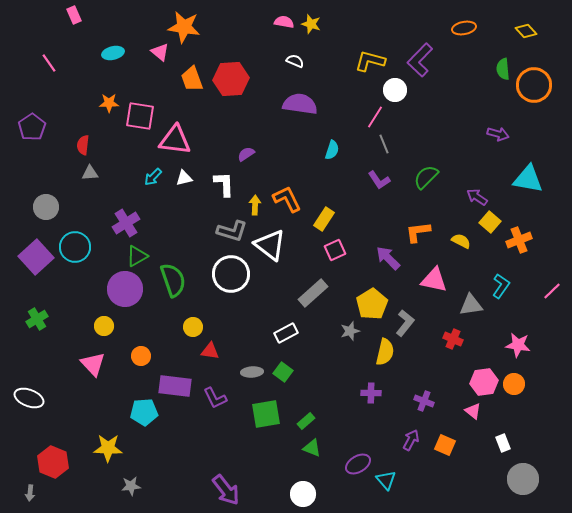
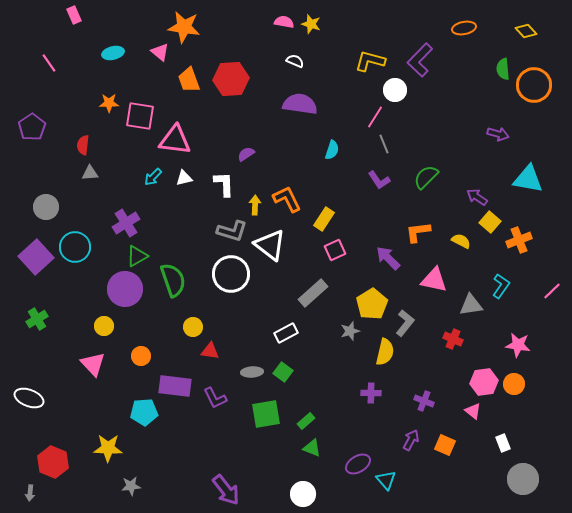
orange trapezoid at (192, 79): moved 3 px left, 1 px down
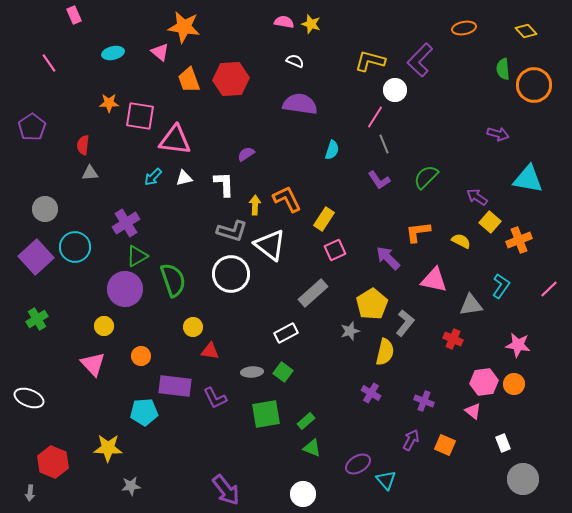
gray circle at (46, 207): moved 1 px left, 2 px down
pink line at (552, 291): moved 3 px left, 2 px up
purple cross at (371, 393): rotated 30 degrees clockwise
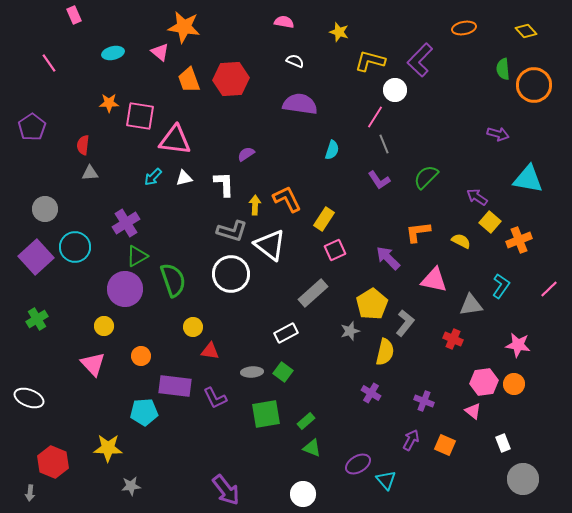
yellow star at (311, 24): moved 28 px right, 8 px down
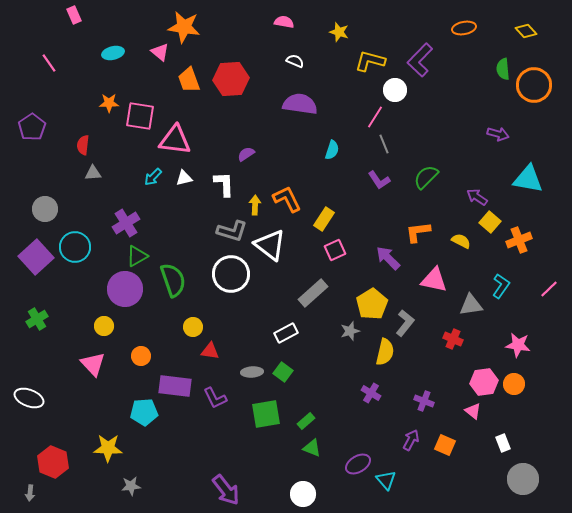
gray triangle at (90, 173): moved 3 px right
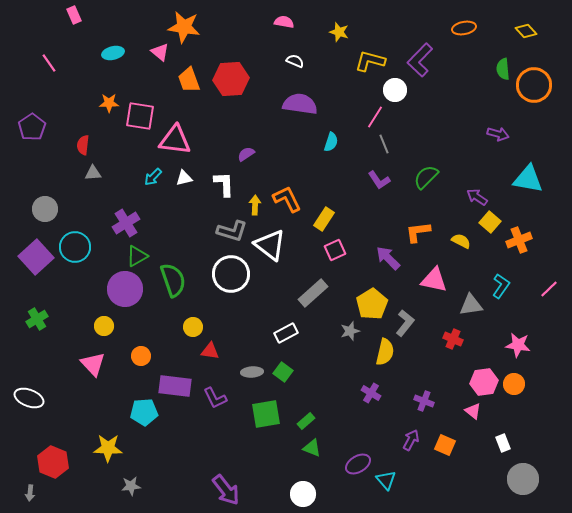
cyan semicircle at (332, 150): moved 1 px left, 8 px up
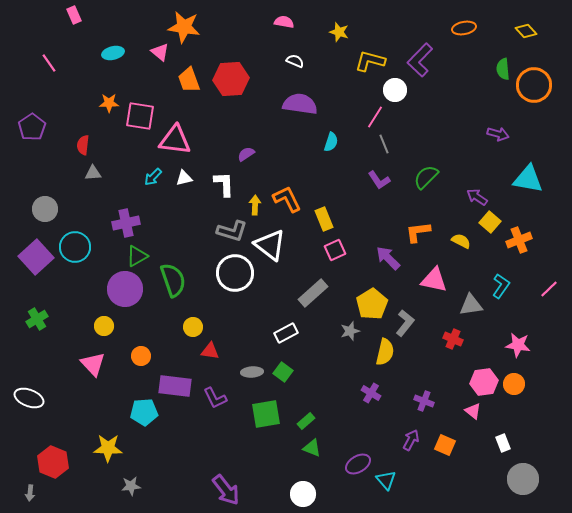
yellow rectangle at (324, 219): rotated 55 degrees counterclockwise
purple cross at (126, 223): rotated 20 degrees clockwise
white circle at (231, 274): moved 4 px right, 1 px up
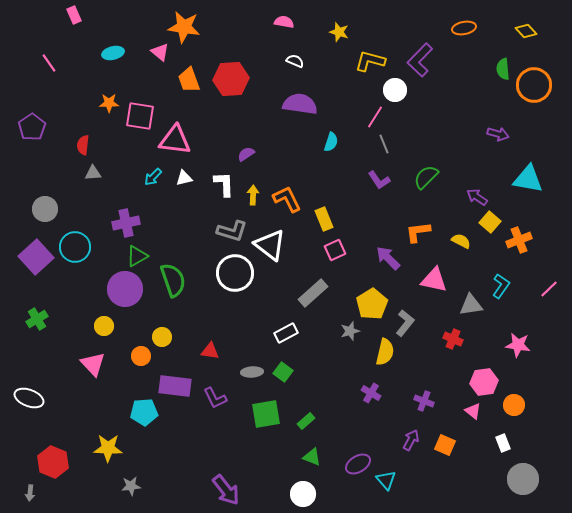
yellow arrow at (255, 205): moved 2 px left, 10 px up
yellow circle at (193, 327): moved 31 px left, 10 px down
orange circle at (514, 384): moved 21 px down
green triangle at (312, 448): moved 9 px down
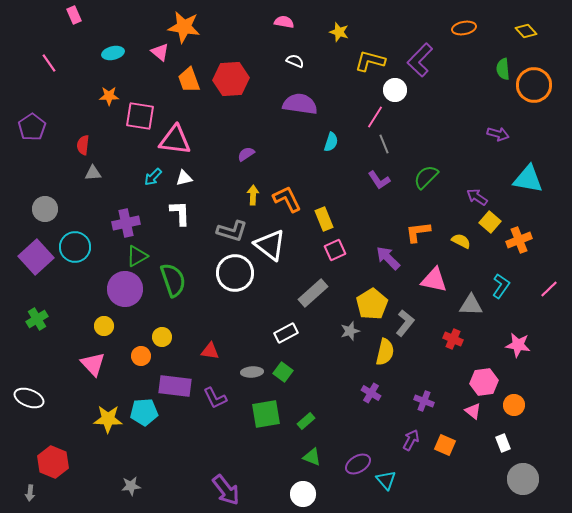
orange star at (109, 103): moved 7 px up
white L-shape at (224, 184): moved 44 px left, 29 px down
gray triangle at (471, 305): rotated 10 degrees clockwise
yellow star at (108, 448): moved 29 px up
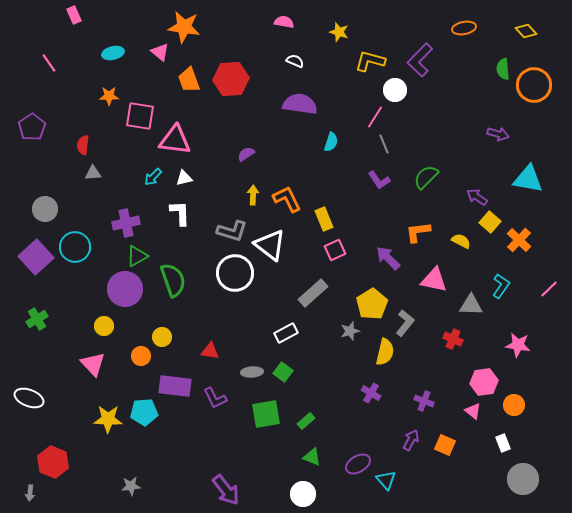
orange cross at (519, 240): rotated 25 degrees counterclockwise
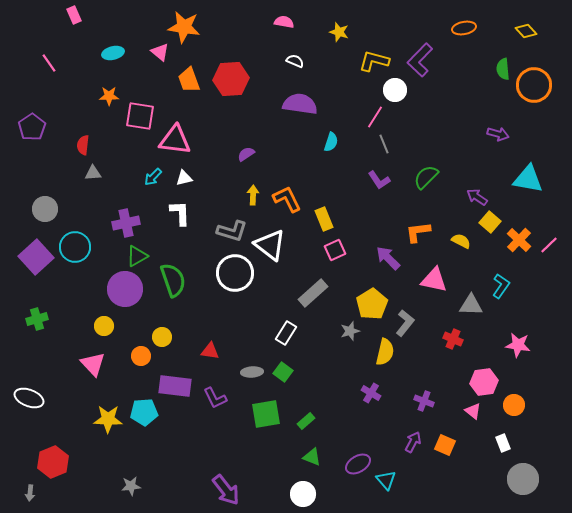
yellow L-shape at (370, 61): moved 4 px right
pink line at (549, 289): moved 44 px up
green cross at (37, 319): rotated 15 degrees clockwise
white rectangle at (286, 333): rotated 30 degrees counterclockwise
purple arrow at (411, 440): moved 2 px right, 2 px down
red hexagon at (53, 462): rotated 16 degrees clockwise
